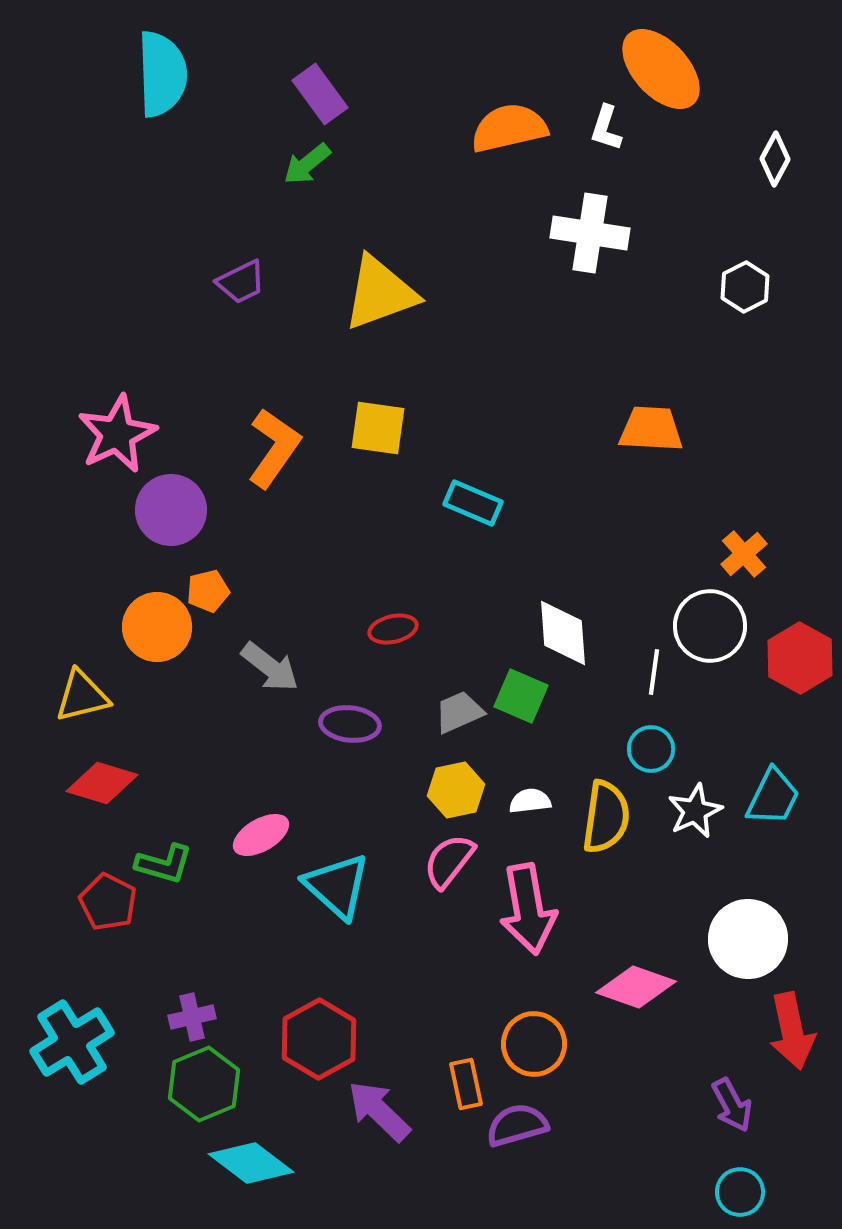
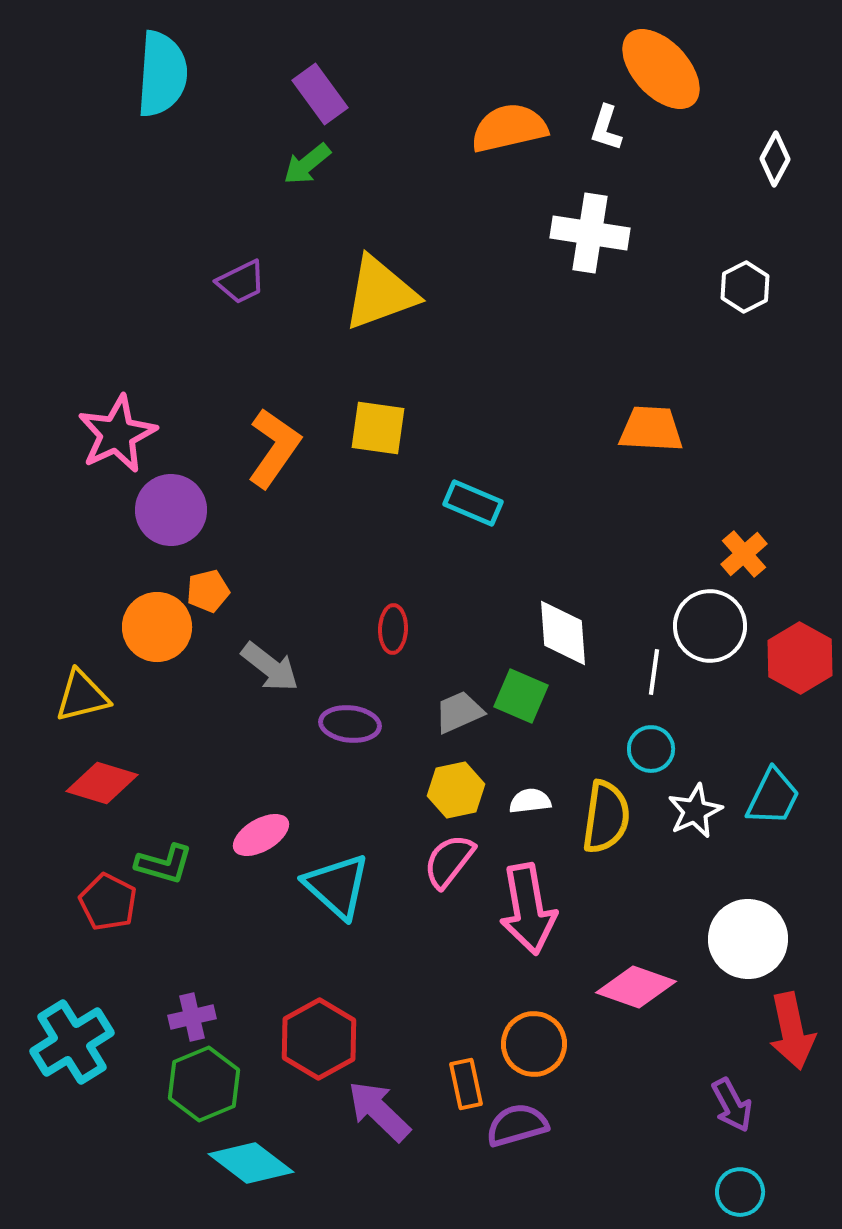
cyan semicircle at (162, 74): rotated 6 degrees clockwise
red ellipse at (393, 629): rotated 75 degrees counterclockwise
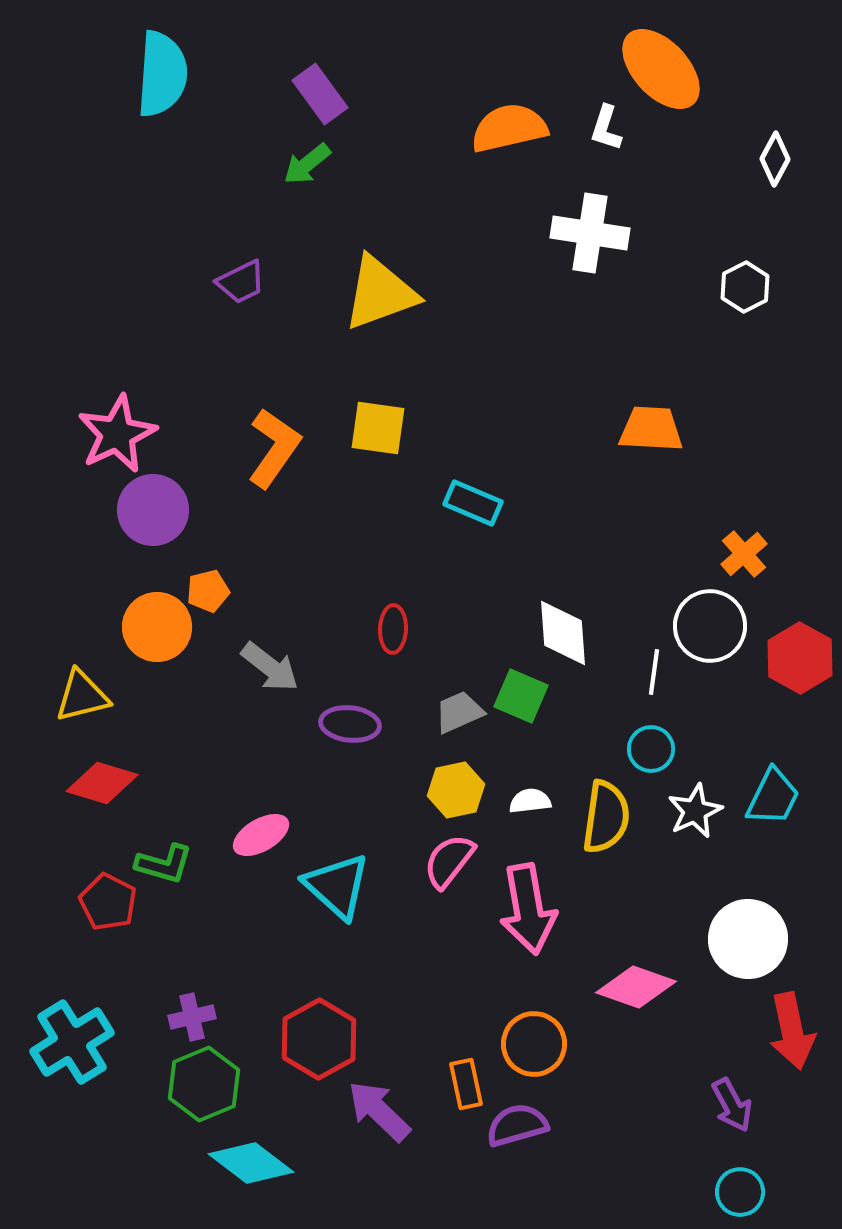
purple circle at (171, 510): moved 18 px left
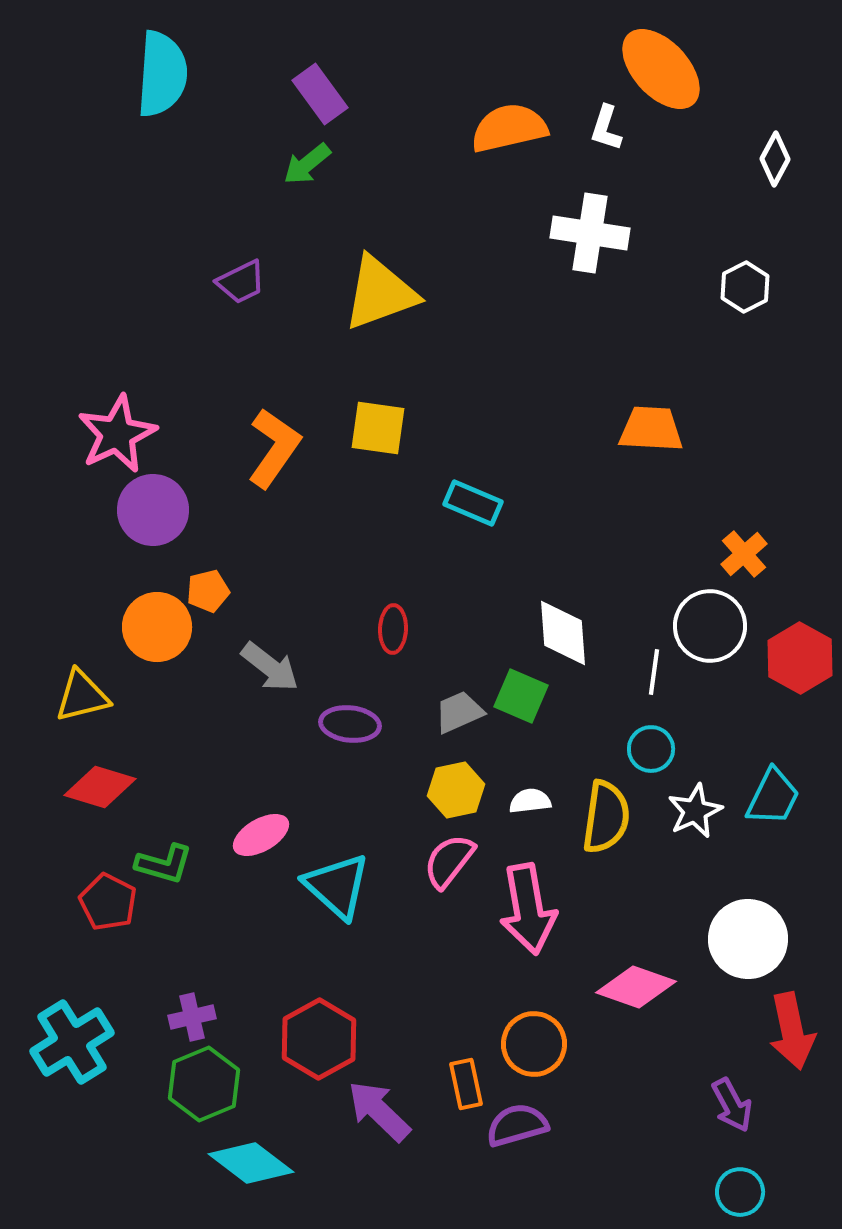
red diamond at (102, 783): moved 2 px left, 4 px down
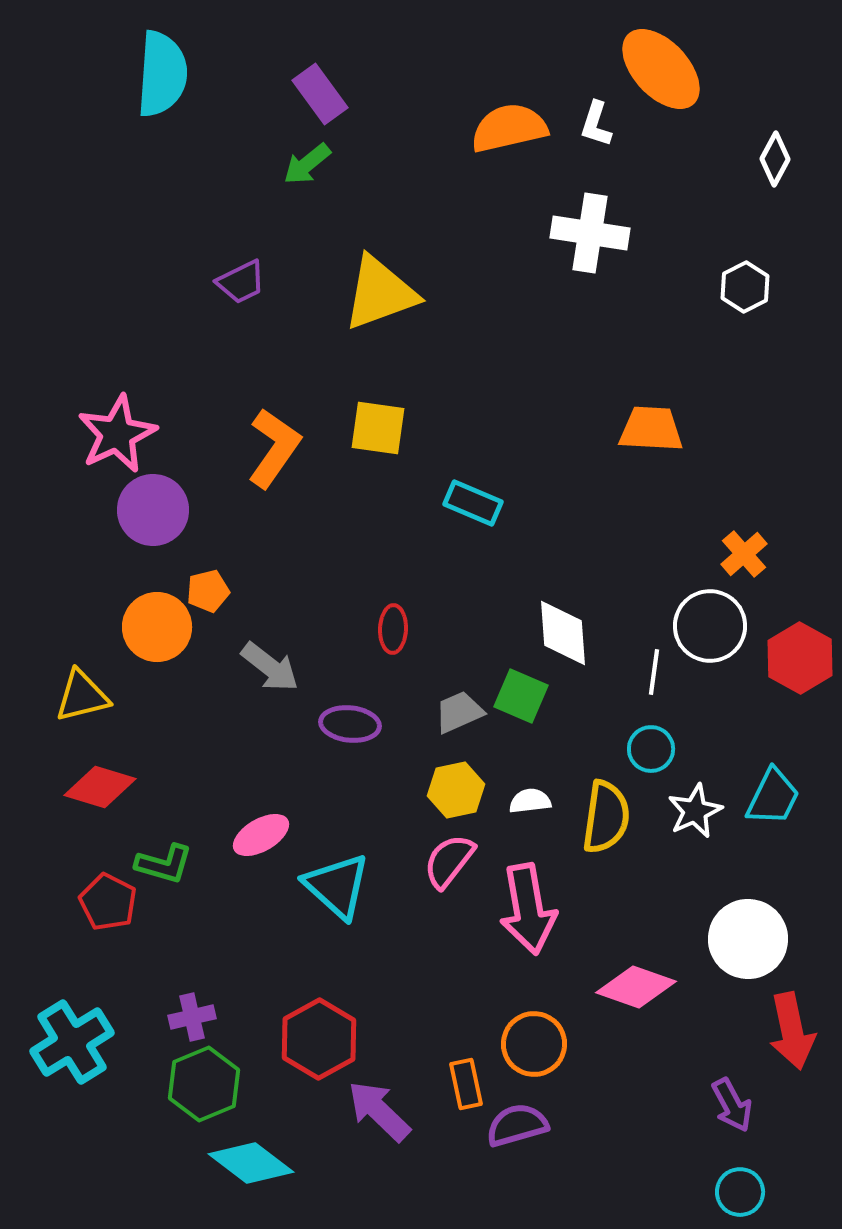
white L-shape at (606, 128): moved 10 px left, 4 px up
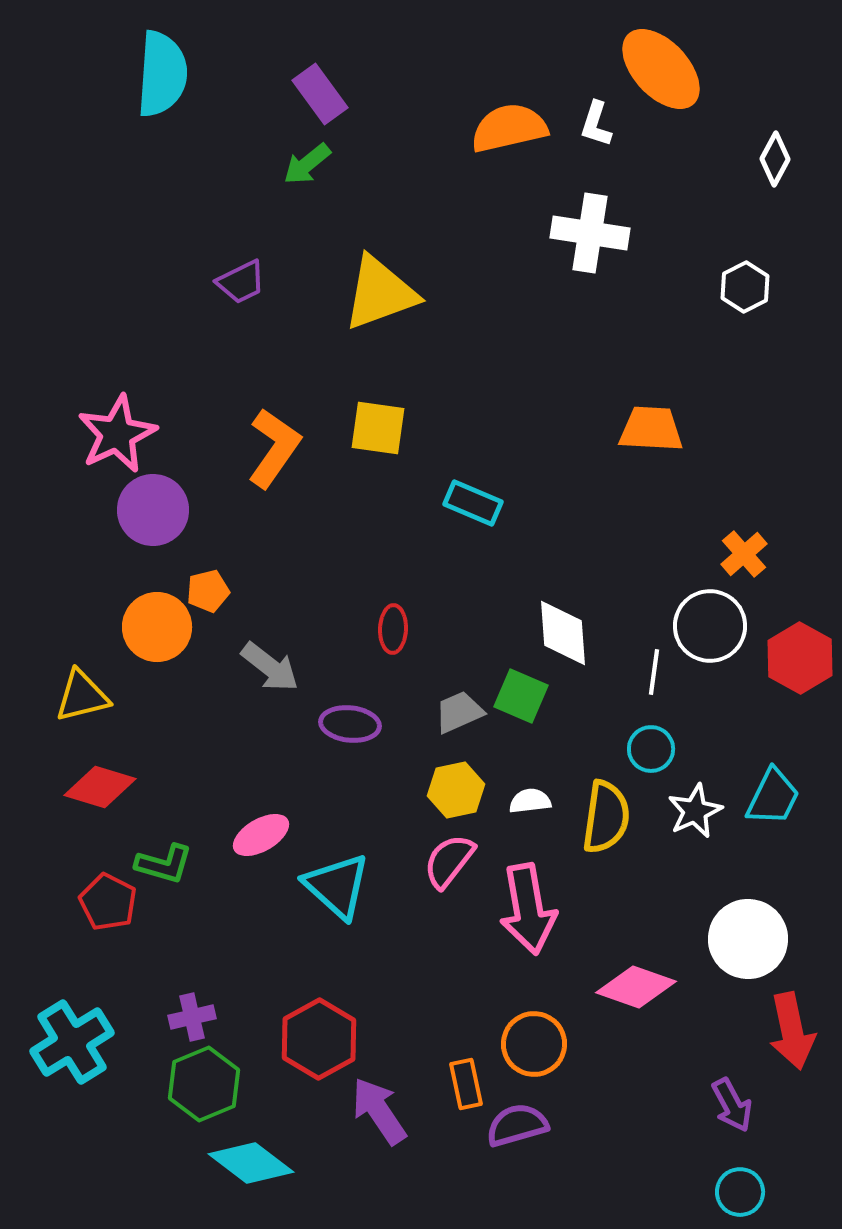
purple arrow at (379, 1111): rotated 12 degrees clockwise
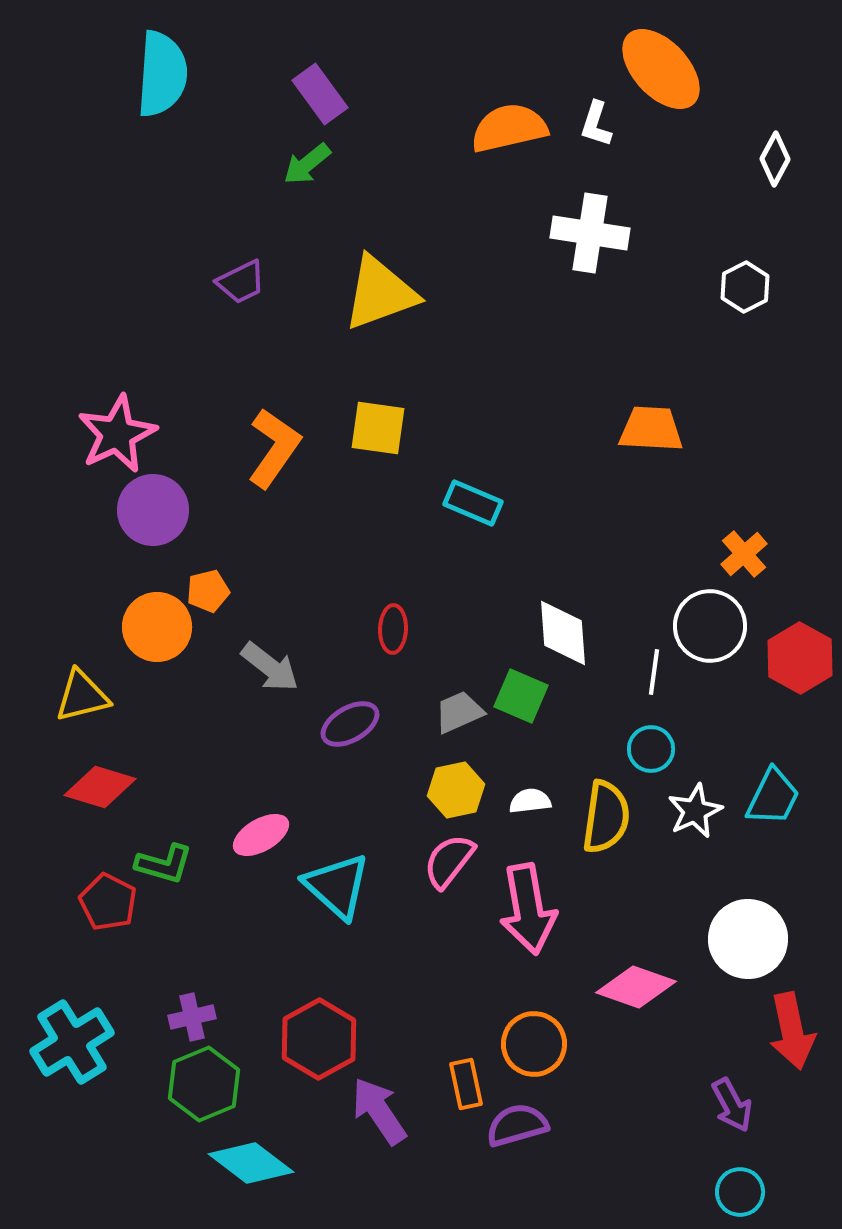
purple ellipse at (350, 724): rotated 36 degrees counterclockwise
